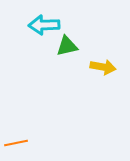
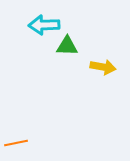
green triangle: rotated 15 degrees clockwise
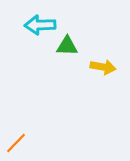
cyan arrow: moved 4 px left
orange line: rotated 35 degrees counterclockwise
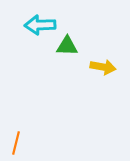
orange line: rotated 30 degrees counterclockwise
